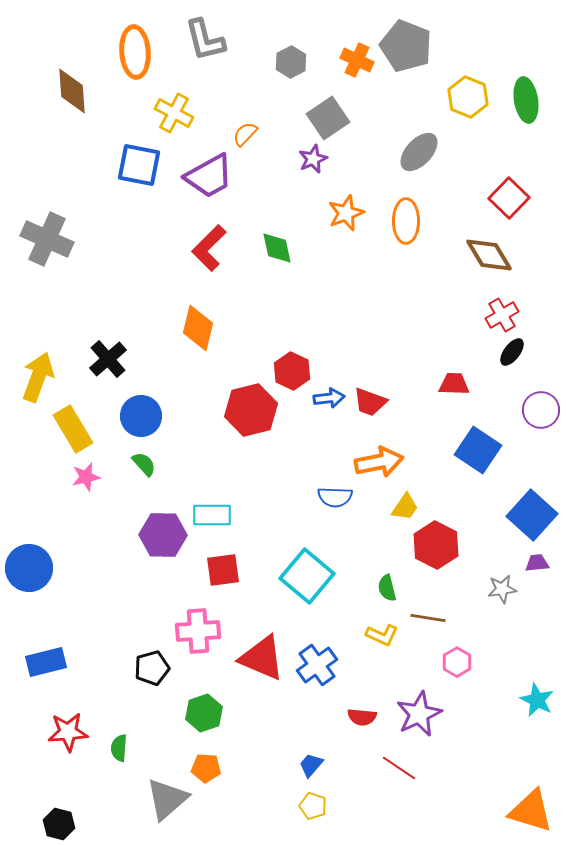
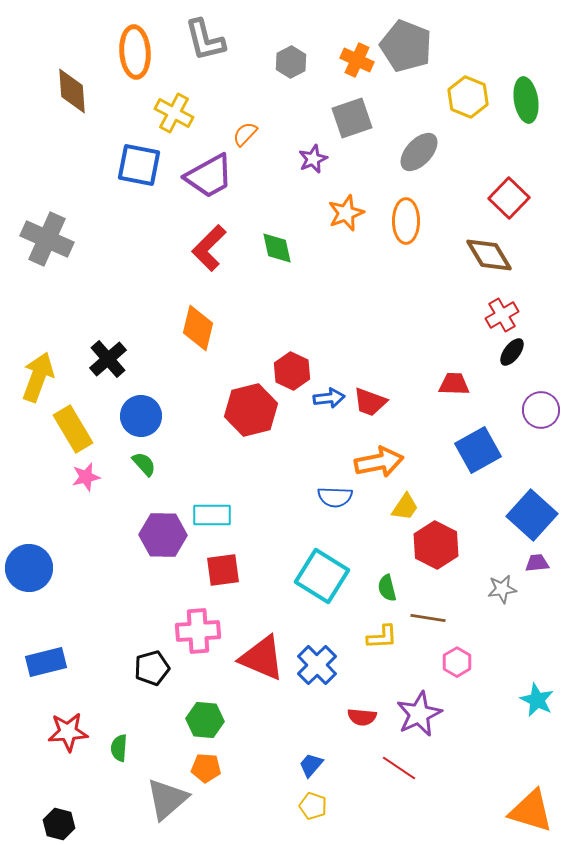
gray square at (328, 118): moved 24 px right; rotated 15 degrees clockwise
blue square at (478, 450): rotated 27 degrees clockwise
cyan square at (307, 576): moved 15 px right; rotated 8 degrees counterclockwise
yellow L-shape at (382, 635): moved 2 px down; rotated 28 degrees counterclockwise
blue cross at (317, 665): rotated 9 degrees counterclockwise
green hexagon at (204, 713): moved 1 px right, 7 px down; rotated 24 degrees clockwise
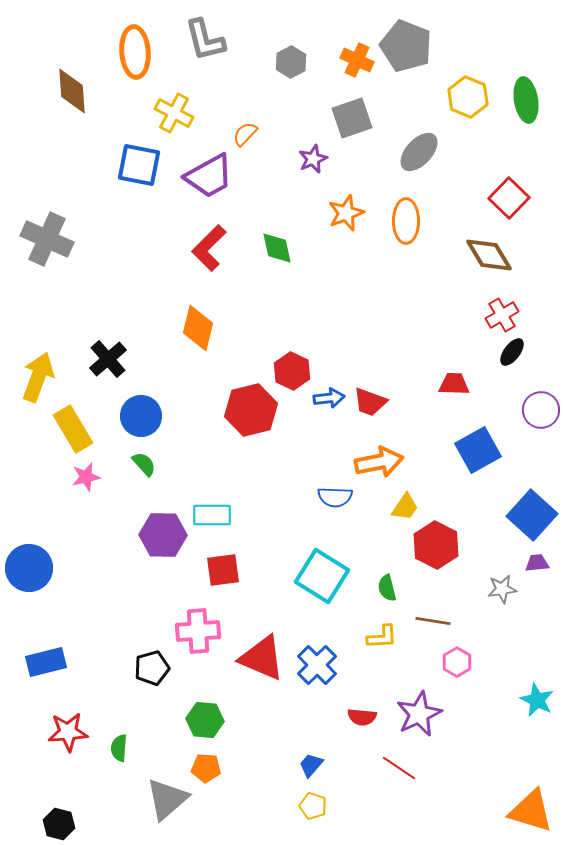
brown line at (428, 618): moved 5 px right, 3 px down
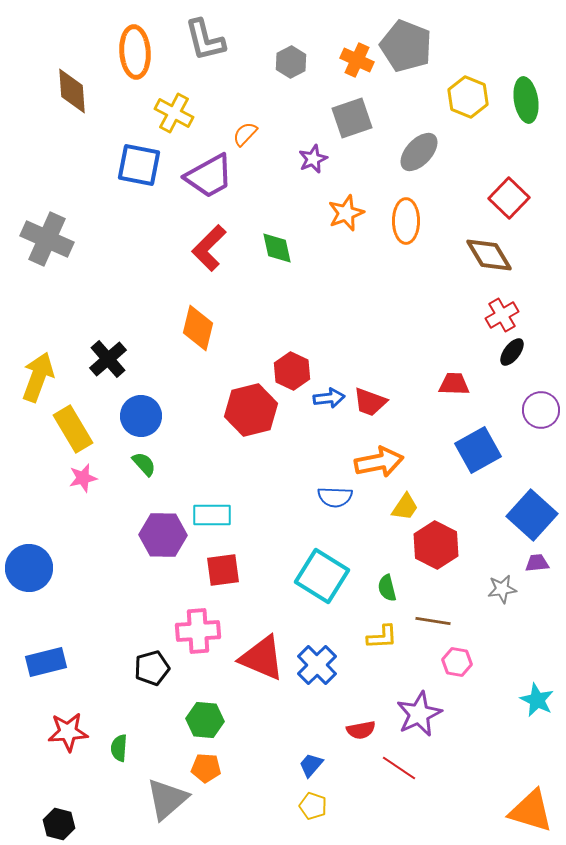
pink star at (86, 477): moved 3 px left, 1 px down
pink hexagon at (457, 662): rotated 20 degrees counterclockwise
red semicircle at (362, 717): moved 1 px left, 13 px down; rotated 16 degrees counterclockwise
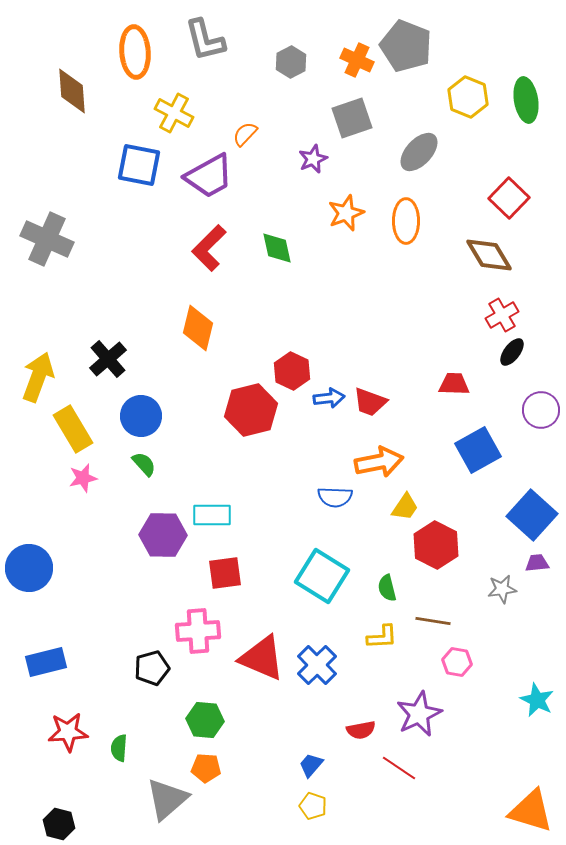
red square at (223, 570): moved 2 px right, 3 px down
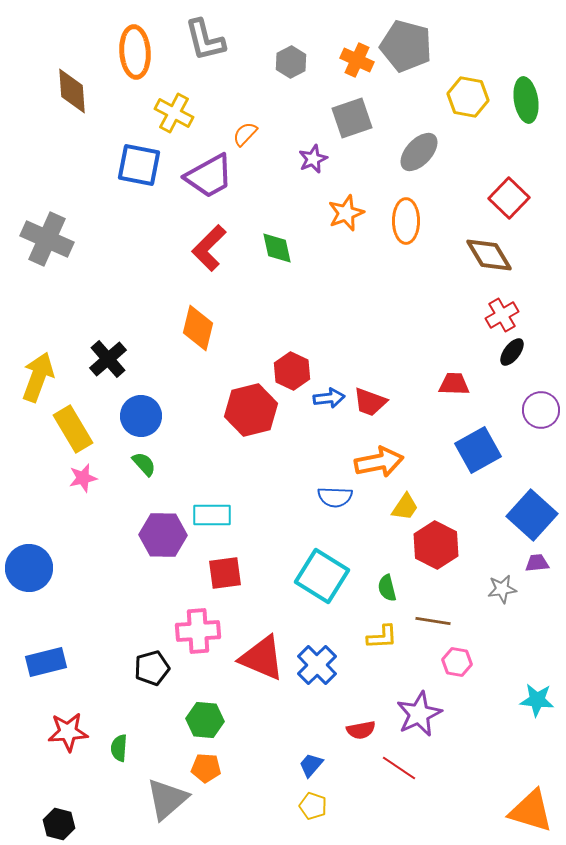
gray pentagon at (406, 46): rotated 6 degrees counterclockwise
yellow hexagon at (468, 97): rotated 12 degrees counterclockwise
cyan star at (537, 700): rotated 20 degrees counterclockwise
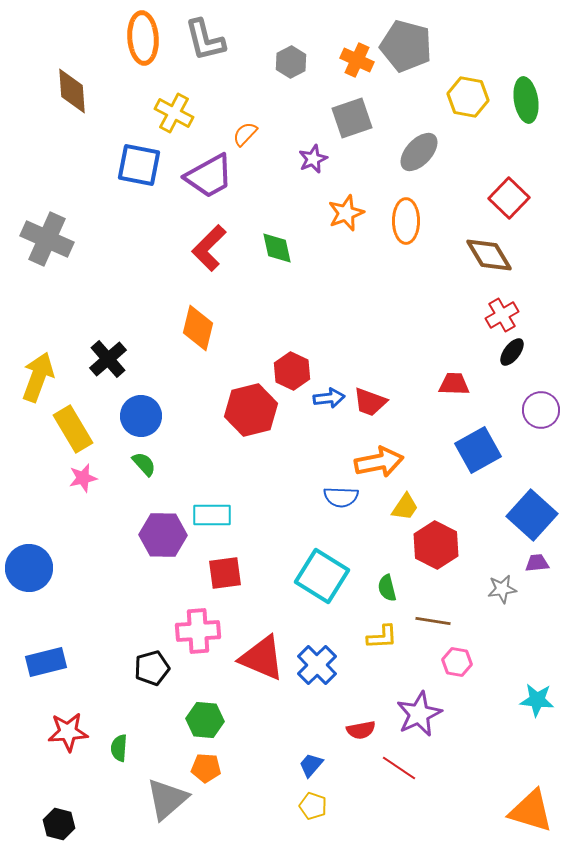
orange ellipse at (135, 52): moved 8 px right, 14 px up
blue semicircle at (335, 497): moved 6 px right
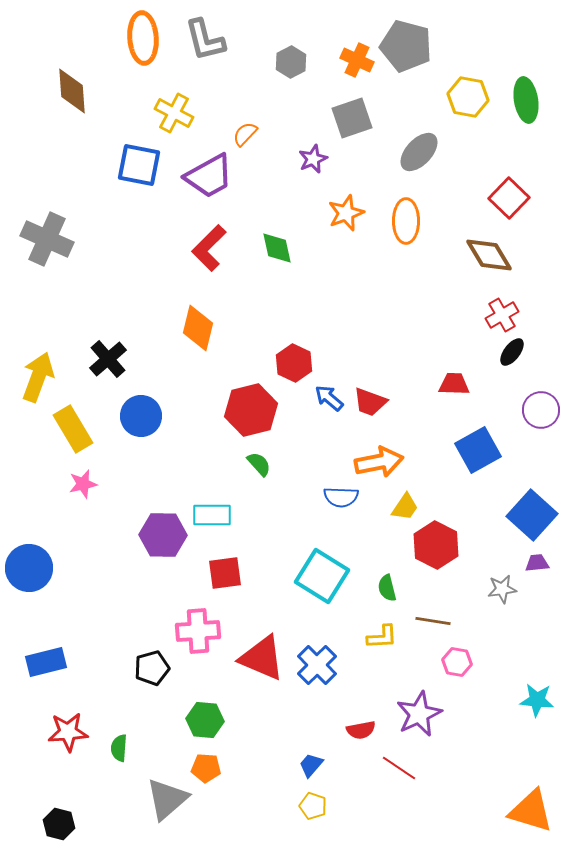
red hexagon at (292, 371): moved 2 px right, 8 px up
blue arrow at (329, 398): rotated 132 degrees counterclockwise
green semicircle at (144, 464): moved 115 px right
pink star at (83, 478): moved 6 px down
